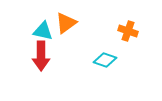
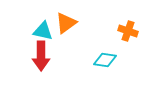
cyan diamond: rotated 10 degrees counterclockwise
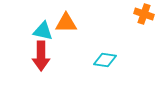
orange triangle: rotated 35 degrees clockwise
orange cross: moved 16 px right, 17 px up
